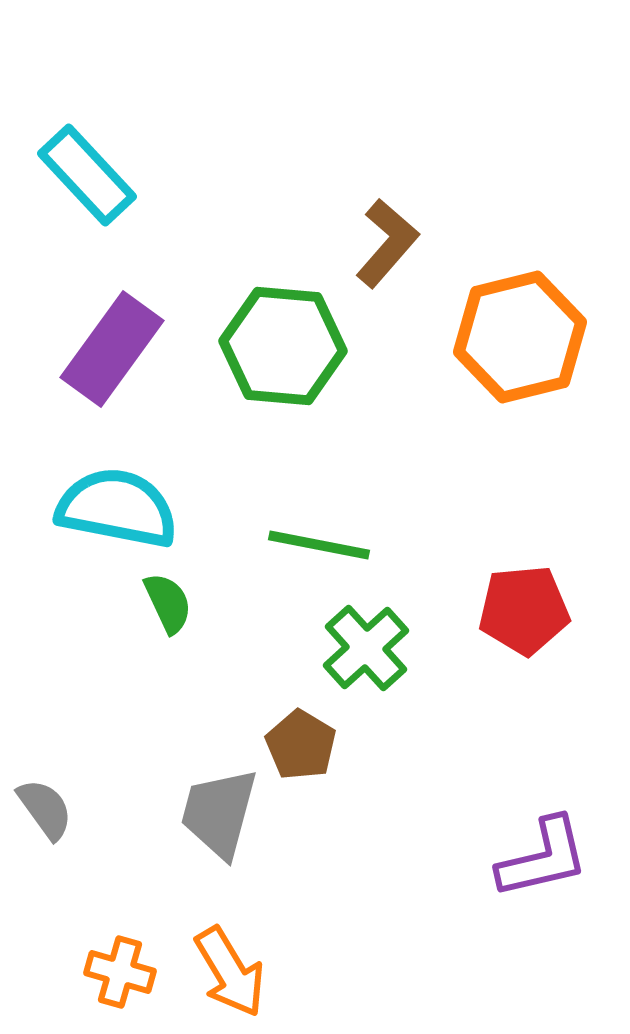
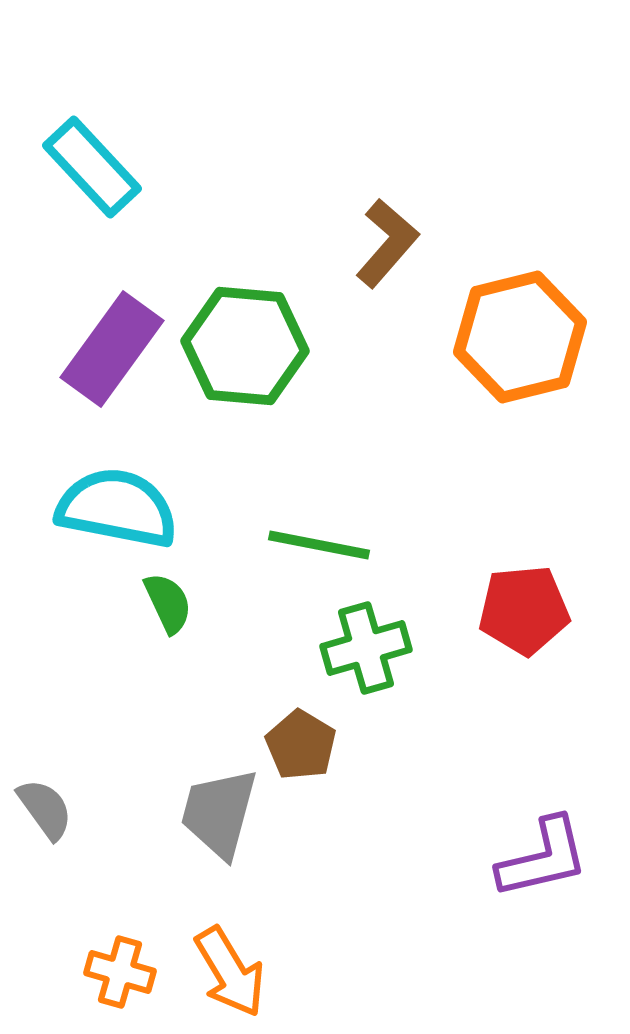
cyan rectangle: moved 5 px right, 8 px up
green hexagon: moved 38 px left
green cross: rotated 26 degrees clockwise
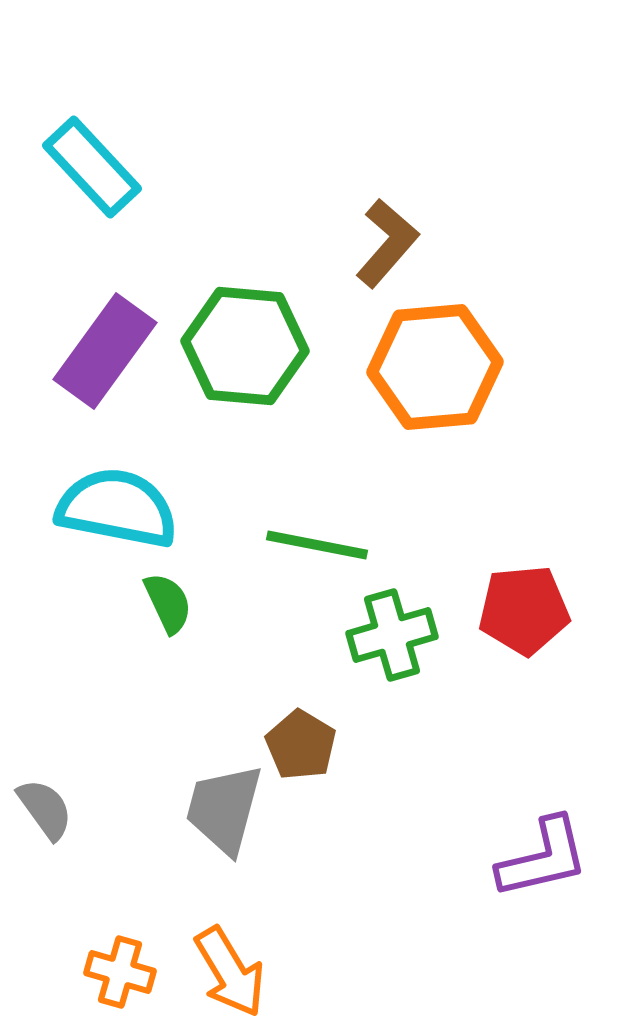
orange hexagon: moved 85 px left, 30 px down; rotated 9 degrees clockwise
purple rectangle: moved 7 px left, 2 px down
green line: moved 2 px left
green cross: moved 26 px right, 13 px up
gray trapezoid: moved 5 px right, 4 px up
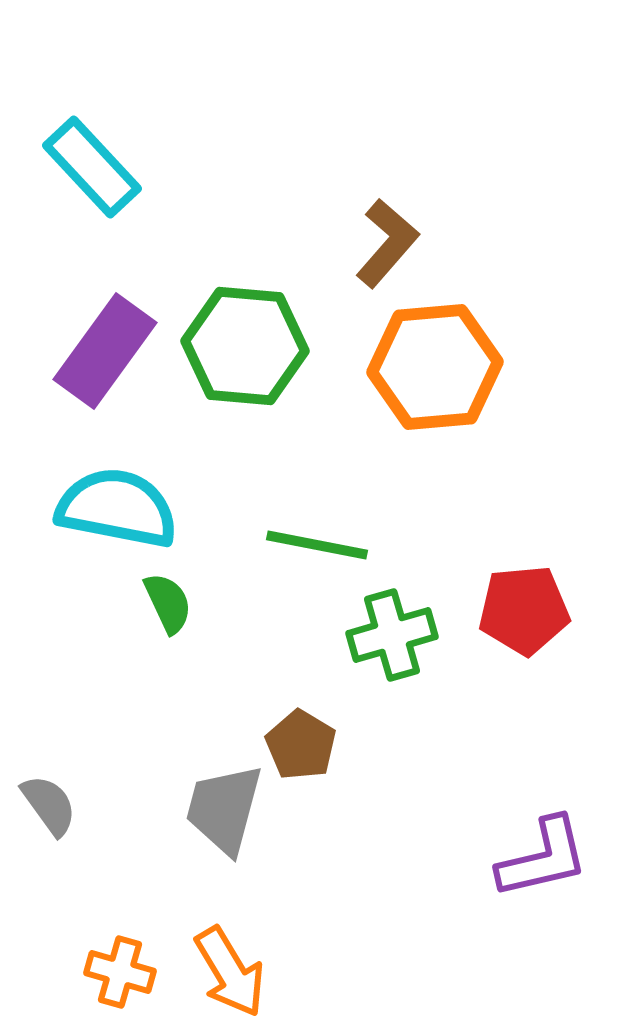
gray semicircle: moved 4 px right, 4 px up
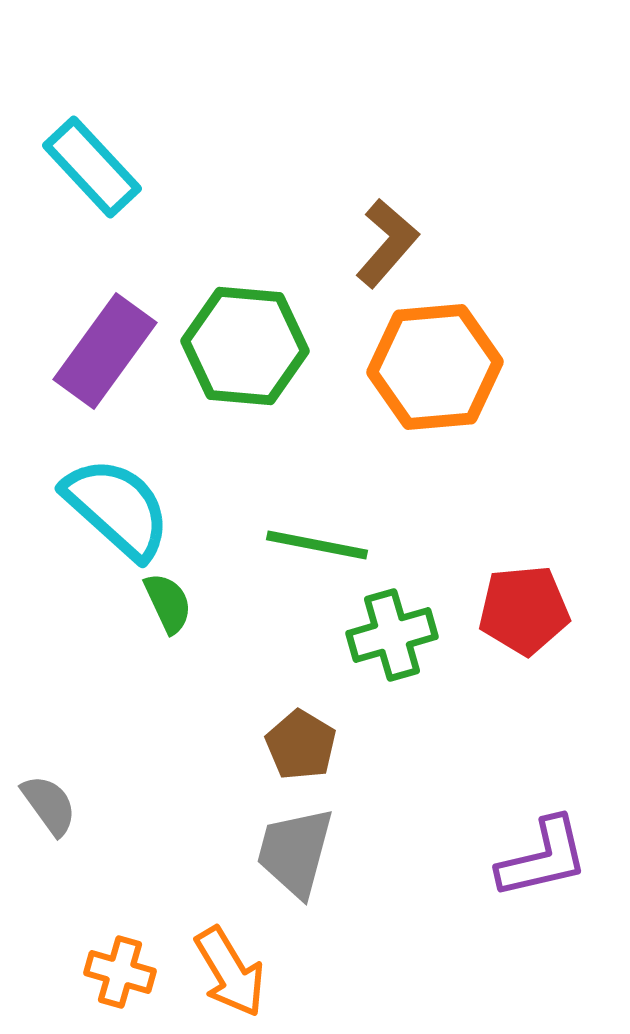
cyan semicircle: rotated 31 degrees clockwise
gray trapezoid: moved 71 px right, 43 px down
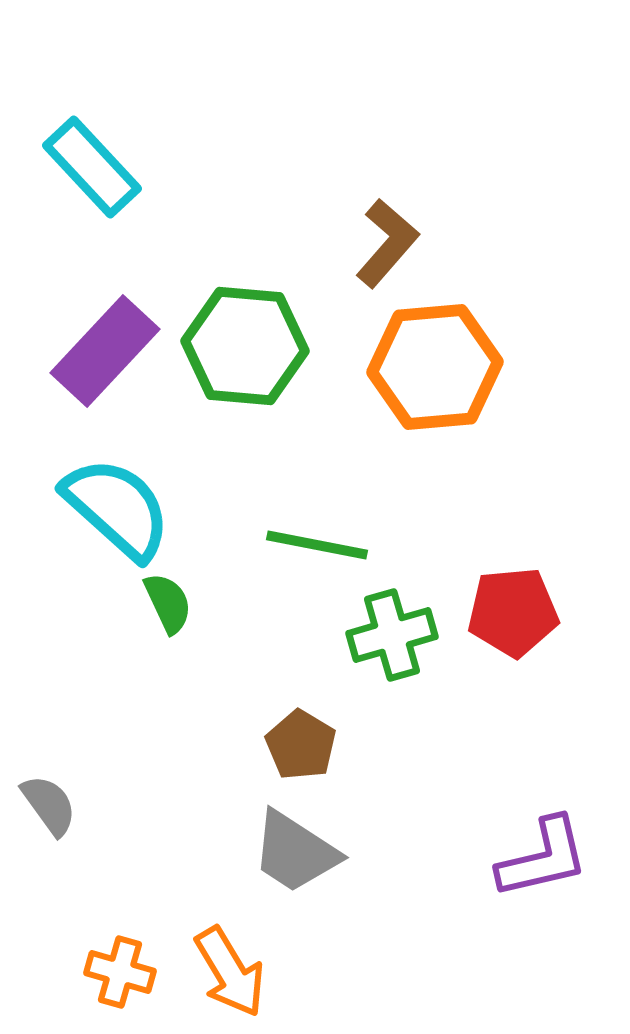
purple rectangle: rotated 7 degrees clockwise
red pentagon: moved 11 px left, 2 px down
gray trapezoid: rotated 72 degrees counterclockwise
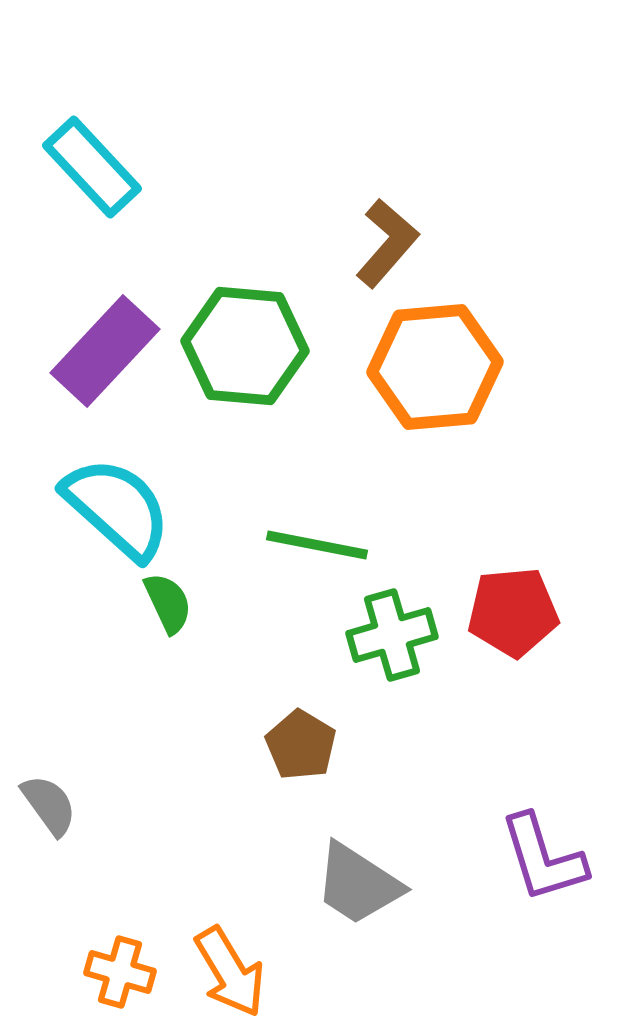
gray trapezoid: moved 63 px right, 32 px down
purple L-shape: rotated 86 degrees clockwise
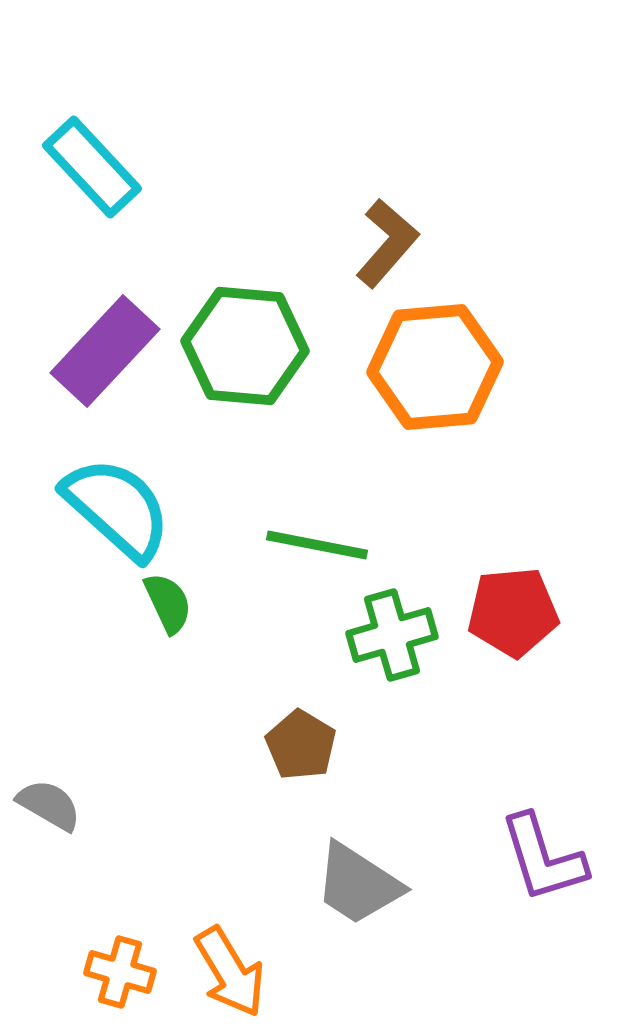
gray semicircle: rotated 24 degrees counterclockwise
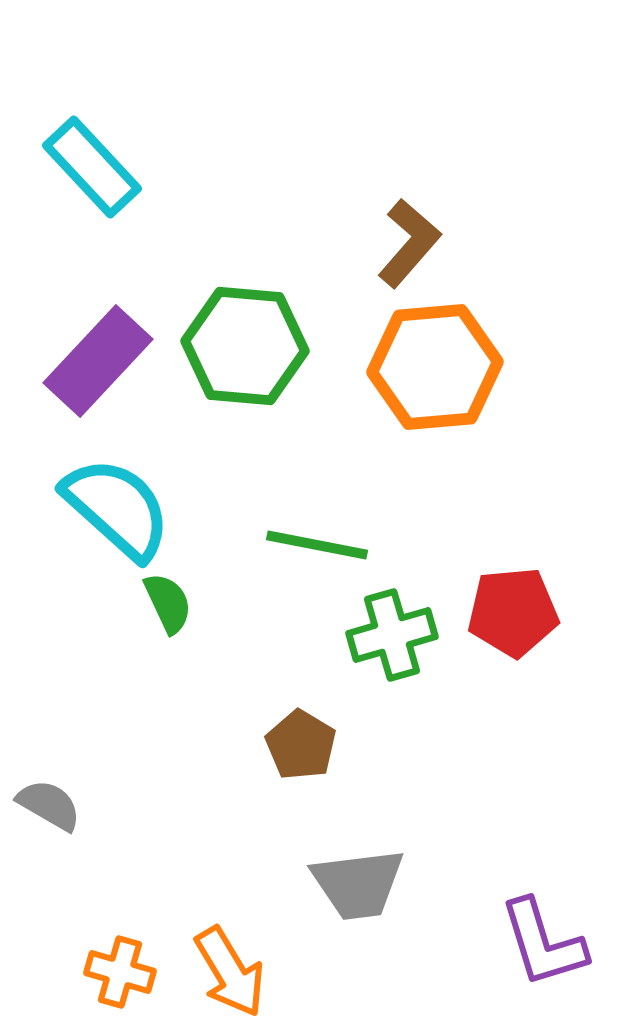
brown L-shape: moved 22 px right
purple rectangle: moved 7 px left, 10 px down
purple L-shape: moved 85 px down
gray trapezoid: rotated 40 degrees counterclockwise
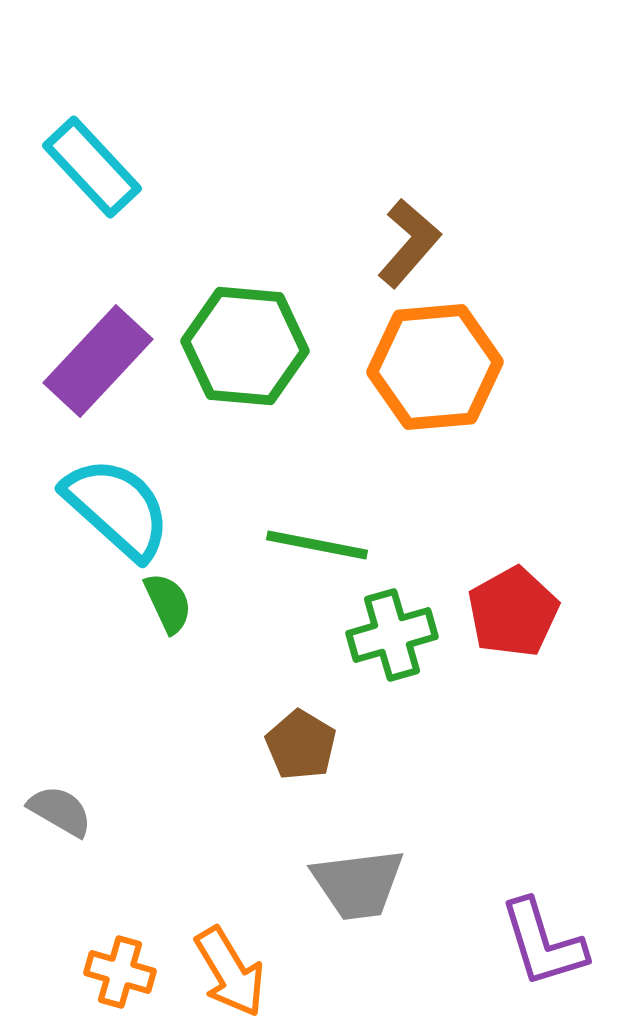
red pentagon: rotated 24 degrees counterclockwise
gray semicircle: moved 11 px right, 6 px down
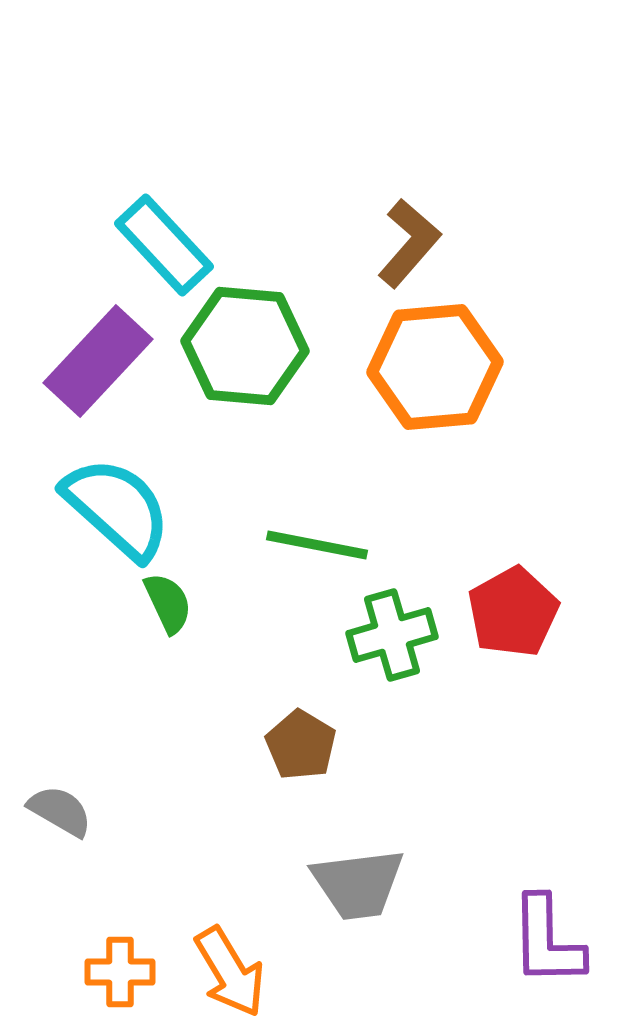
cyan rectangle: moved 72 px right, 78 px down
purple L-shape: moved 4 px right, 2 px up; rotated 16 degrees clockwise
orange cross: rotated 16 degrees counterclockwise
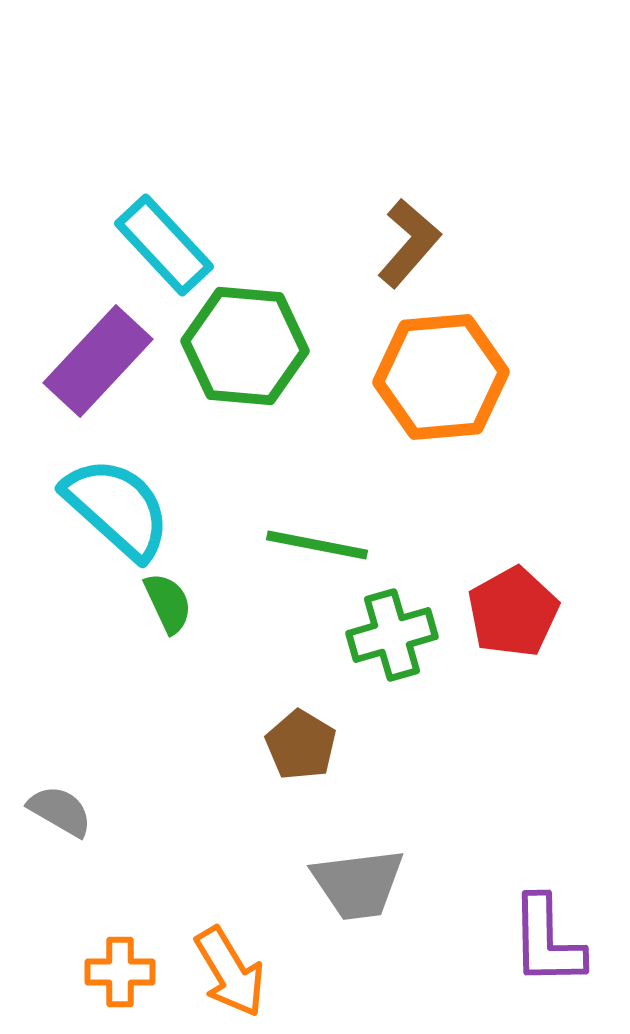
orange hexagon: moved 6 px right, 10 px down
